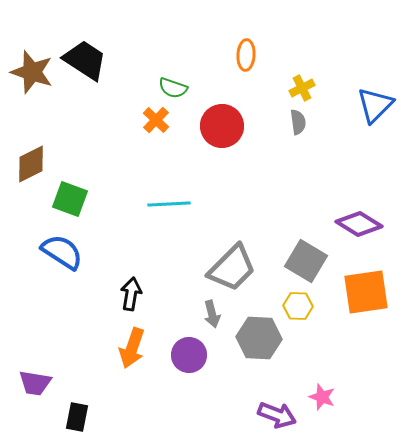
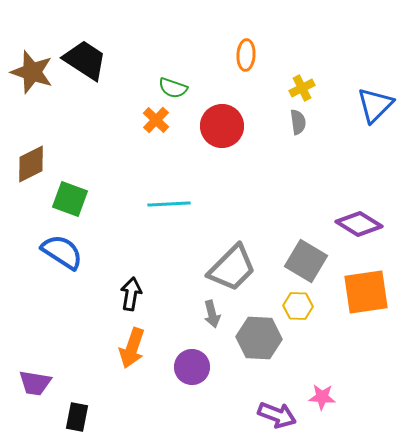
purple circle: moved 3 px right, 12 px down
pink star: rotated 16 degrees counterclockwise
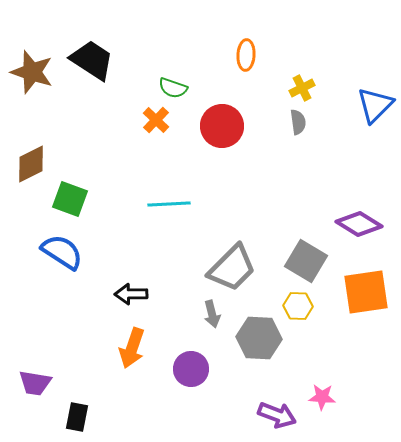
black trapezoid: moved 7 px right
black arrow: rotated 100 degrees counterclockwise
purple circle: moved 1 px left, 2 px down
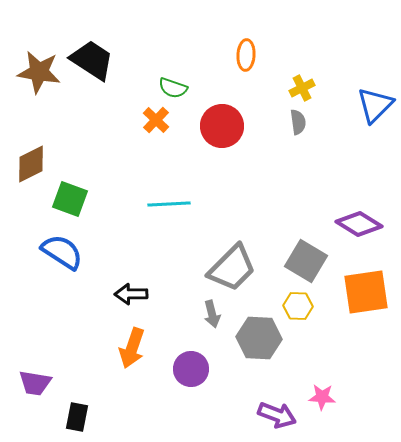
brown star: moved 7 px right; rotated 9 degrees counterclockwise
